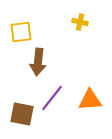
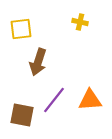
yellow square: moved 3 px up
brown arrow: rotated 12 degrees clockwise
purple line: moved 2 px right, 2 px down
brown square: moved 1 px down
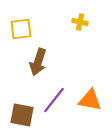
orange triangle: rotated 15 degrees clockwise
